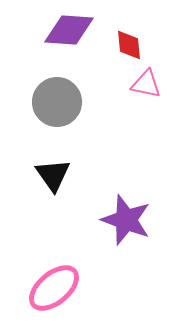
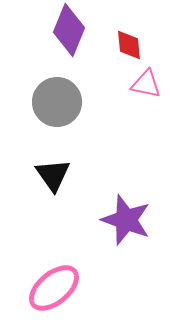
purple diamond: rotated 72 degrees counterclockwise
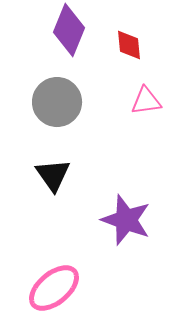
pink triangle: moved 17 px down; rotated 20 degrees counterclockwise
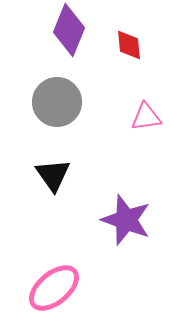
pink triangle: moved 16 px down
